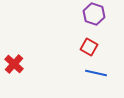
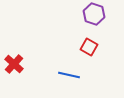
blue line: moved 27 px left, 2 px down
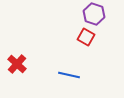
red square: moved 3 px left, 10 px up
red cross: moved 3 px right
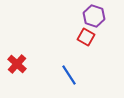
purple hexagon: moved 2 px down
blue line: rotated 45 degrees clockwise
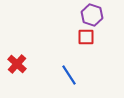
purple hexagon: moved 2 px left, 1 px up
red square: rotated 30 degrees counterclockwise
